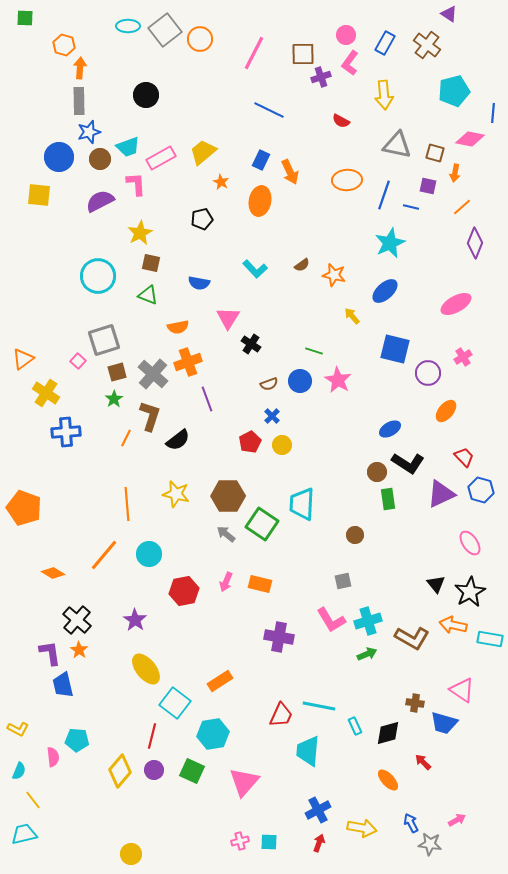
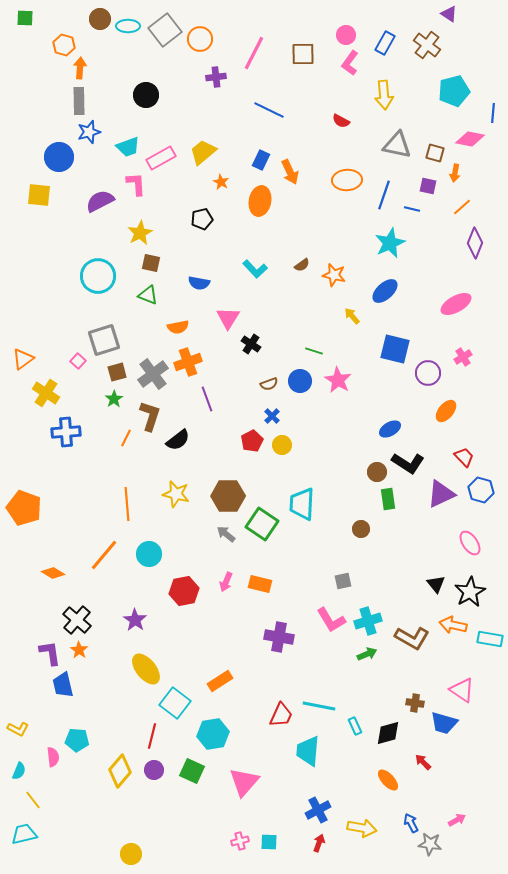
purple cross at (321, 77): moved 105 px left; rotated 12 degrees clockwise
brown circle at (100, 159): moved 140 px up
blue line at (411, 207): moved 1 px right, 2 px down
gray cross at (153, 374): rotated 12 degrees clockwise
red pentagon at (250, 442): moved 2 px right, 1 px up
brown circle at (355, 535): moved 6 px right, 6 px up
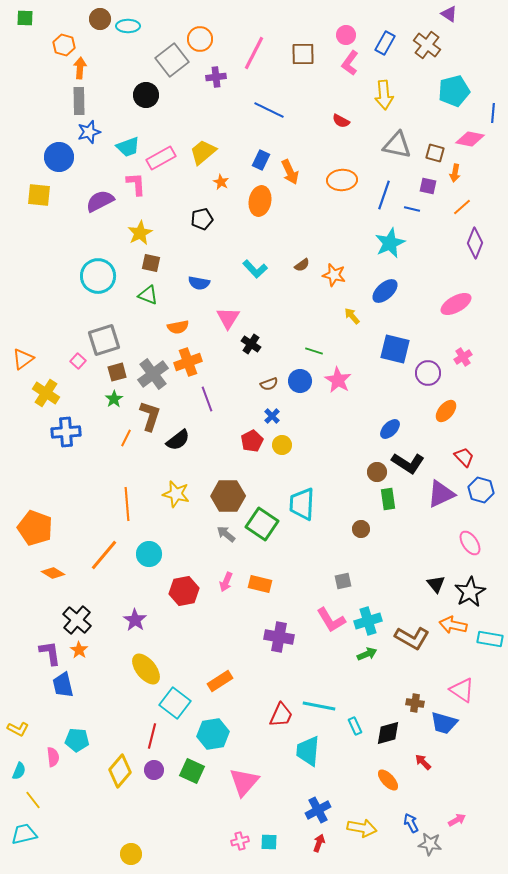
gray square at (165, 30): moved 7 px right, 30 px down
orange ellipse at (347, 180): moved 5 px left
blue ellipse at (390, 429): rotated 15 degrees counterclockwise
orange pentagon at (24, 508): moved 11 px right, 20 px down
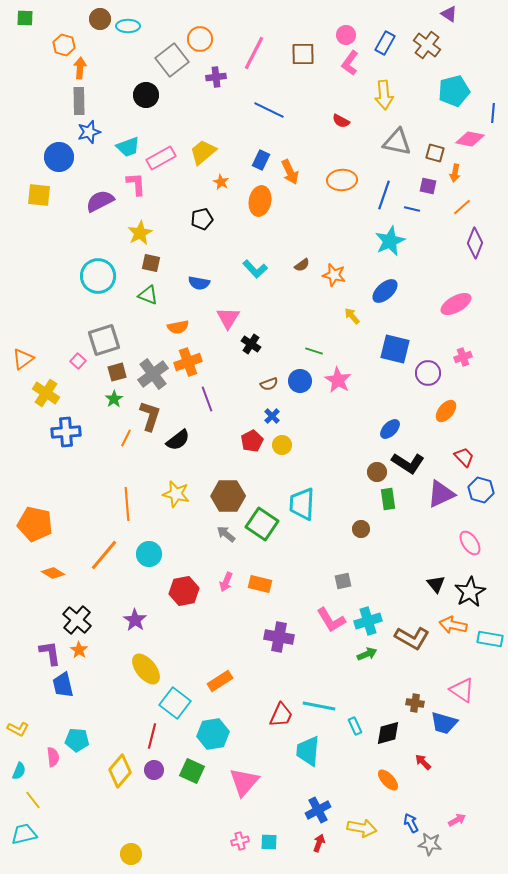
gray triangle at (397, 145): moved 3 px up
cyan star at (390, 243): moved 2 px up
pink cross at (463, 357): rotated 12 degrees clockwise
orange pentagon at (35, 528): moved 4 px up; rotated 8 degrees counterclockwise
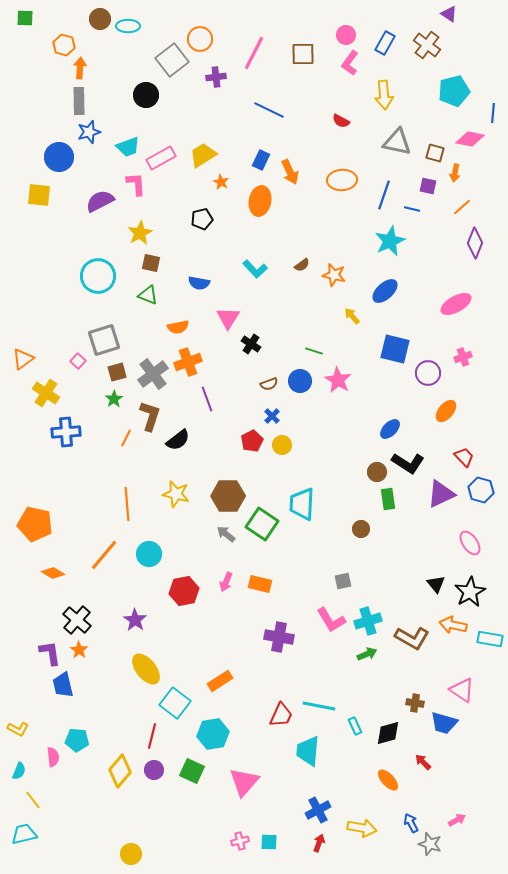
yellow trapezoid at (203, 152): moved 3 px down; rotated 8 degrees clockwise
gray star at (430, 844): rotated 10 degrees clockwise
